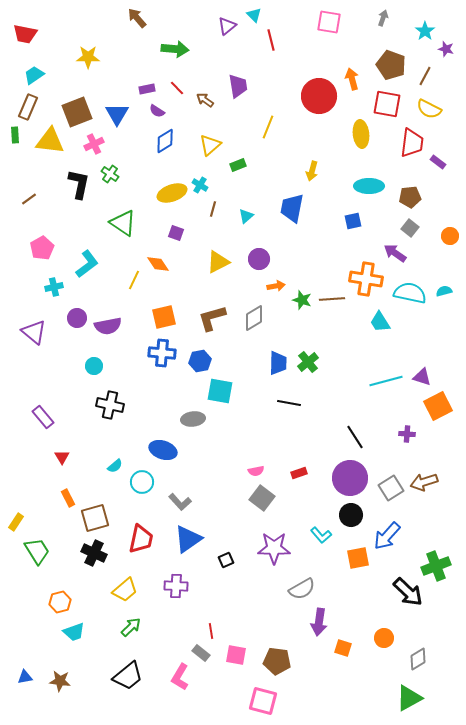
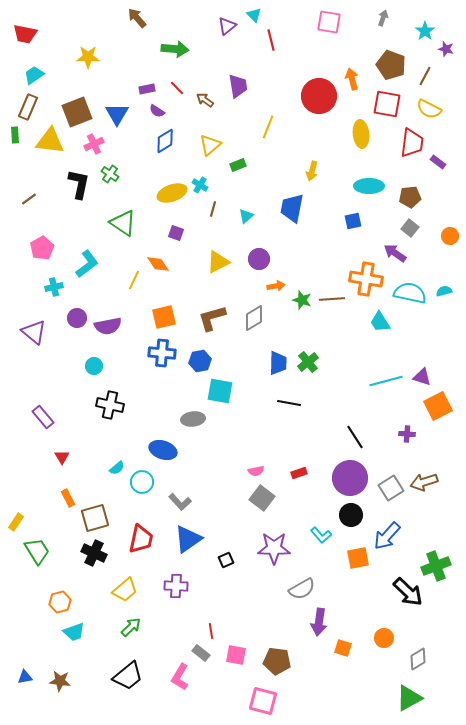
cyan semicircle at (115, 466): moved 2 px right, 2 px down
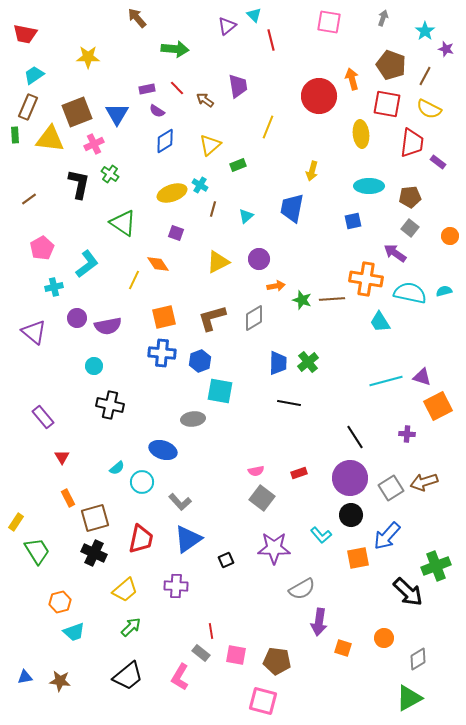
yellow triangle at (50, 141): moved 2 px up
blue hexagon at (200, 361): rotated 10 degrees counterclockwise
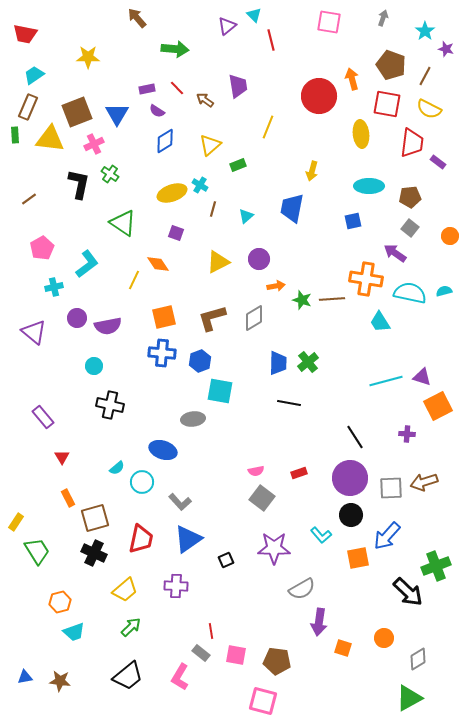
gray square at (391, 488): rotated 30 degrees clockwise
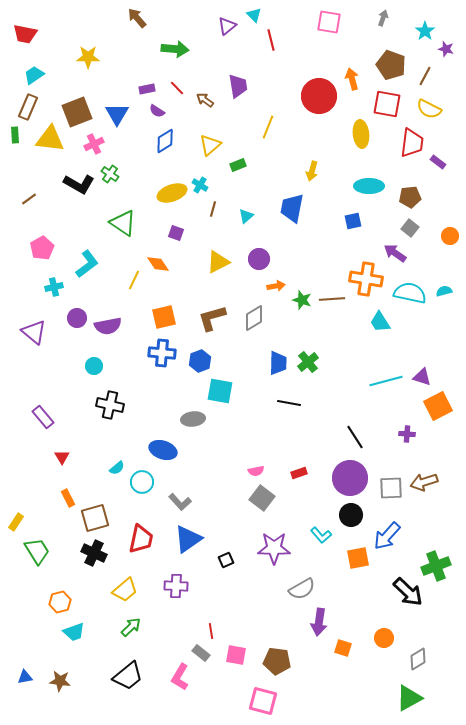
black L-shape at (79, 184): rotated 108 degrees clockwise
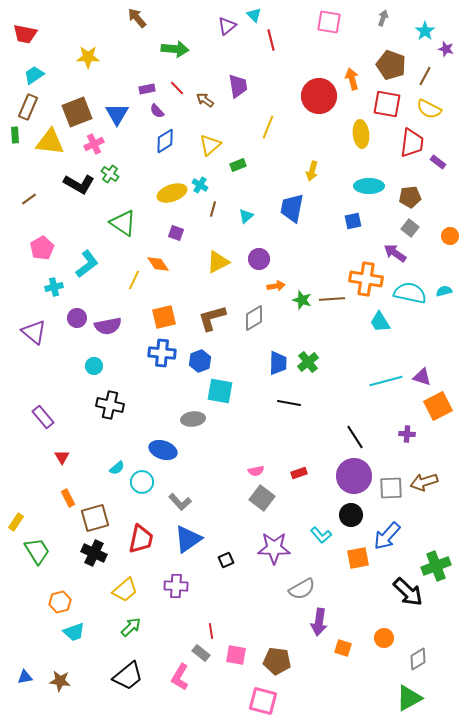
purple semicircle at (157, 111): rotated 14 degrees clockwise
yellow triangle at (50, 139): moved 3 px down
purple circle at (350, 478): moved 4 px right, 2 px up
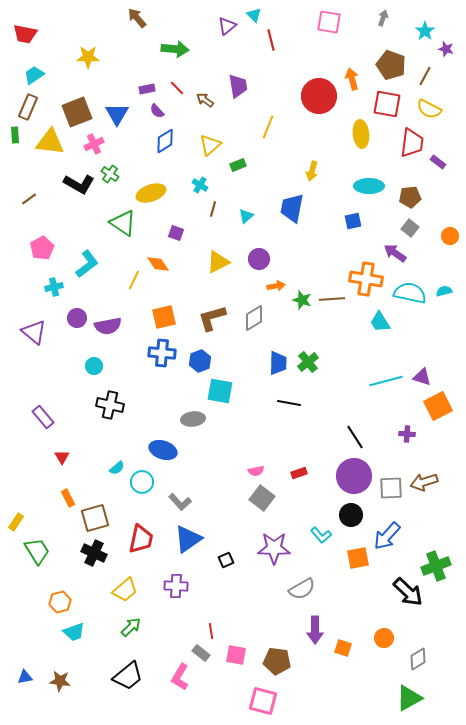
yellow ellipse at (172, 193): moved 21 px left
purple arrow at (319, 622): moved 4 px left, 8 px down; rotated 8 degrees counterclockwise
